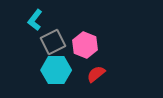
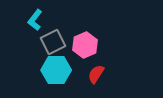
pink hexagon: rotated 15 degrees clockwise
red semicircle: rotated 18 degrees counterclockwise
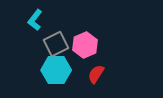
gray square: moved 3 px right, 2 px down
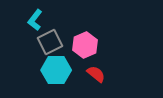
gray square: moved 6 px left, 2 px up
red semicircle: rotated 96 degrees clockwise
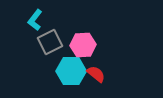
pink hexagon: moved 2 px left; rotated 20 degrees clockwise
cyan hexagon: moved 15 px right, 1 px down
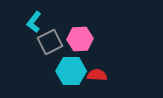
cyan L-shape: moved 1 px left, 2 px down
pink hexagon: moved 3 px left, 6 px up
red semicircle: moved 1 px right, 1 px down; rotated 36 degrees counterclockwise
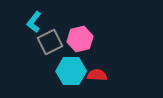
pink hexagon: rotated 10 degrees counterclockwise
